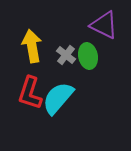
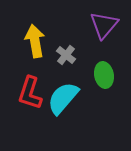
purple triangle: rotated 44 degrees clockwise
yellow arrow: moved 3 px right, 5 px up
green ellipse: moved 16 px right, 19 px down
cyan semicircle: moved 5 px right
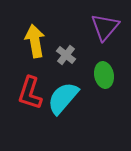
purple triangle: moved 1 px right, 2 px down
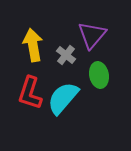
purple triangle: moved 13 px left, 8 px down
yellow arrow: moved 2 px left, 4 px down
green ellipse: moved 5 px left
